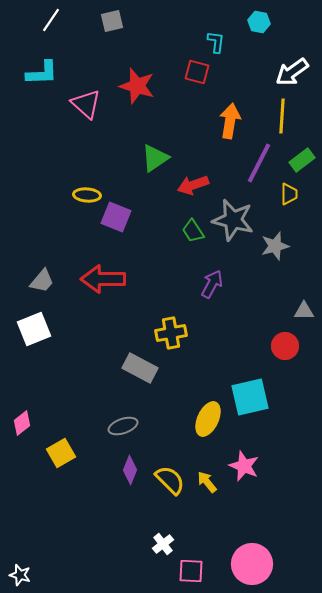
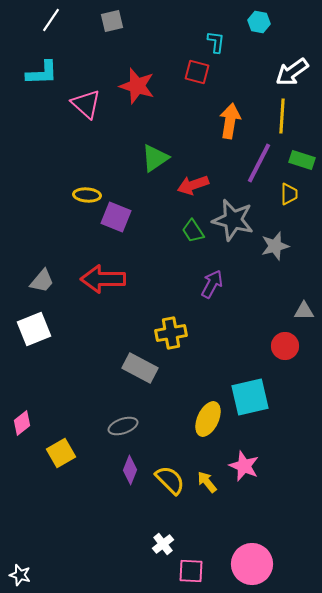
green rectangle at (302, 160): rotated 55 degrees clockwise
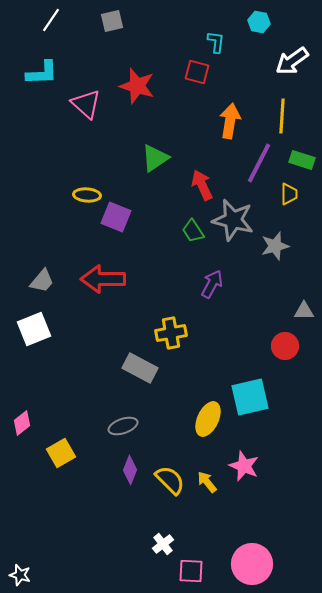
white arrow at (292, 72): moved 11 px up
red arrow at (193, 185): moved 9 px right; rotated 84 degrees clockwise
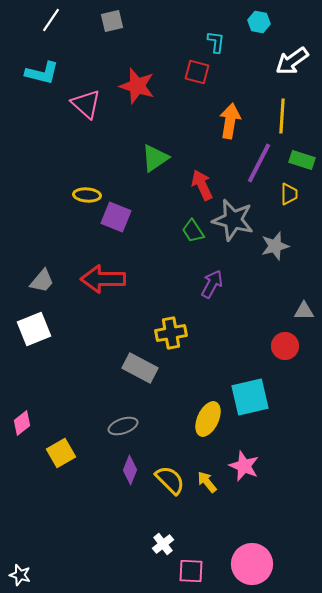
cyan L-shape at (42, 73): rotated 16 degrees clockwise
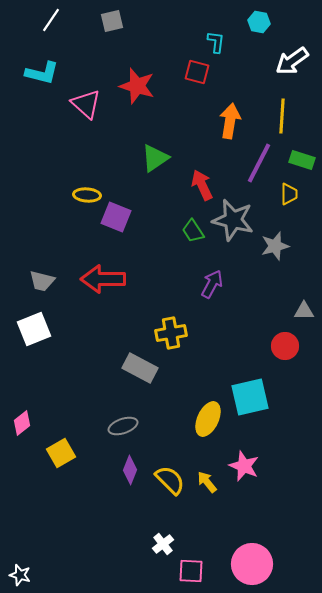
gray trapezoid at (42, 281): rotated 64 degrees clockwise
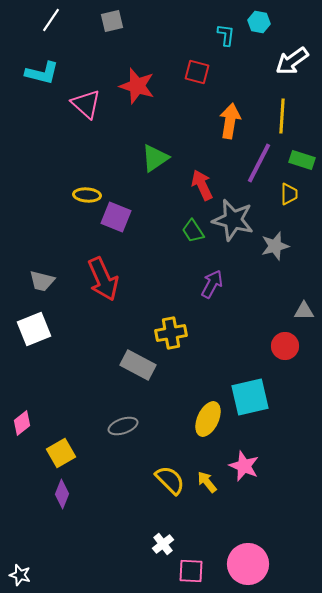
cyan L-shape at (216, 42): moved 10 px right, 7 px up
red arrow at (103, 279): rotated 114 degrees counterclockwise
gray rectangle at (140, 368): moved 2 px left, 3 px up
purple diamond at (130, 470): moved 68 px left, 24 px down
pink circle at (252, 564): moved 4 px left
